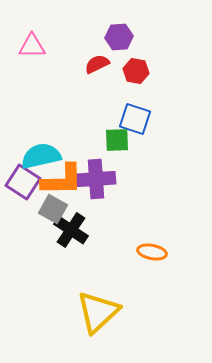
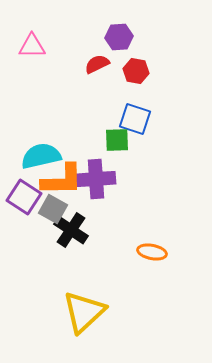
purple square: moved 1 px right, 15 px down
yellow triangle: moved 14 px left
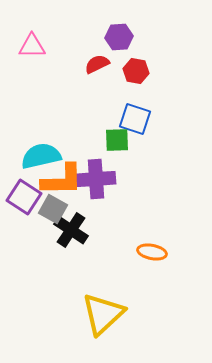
yellow triangle: moved 19 px right, 2 px down
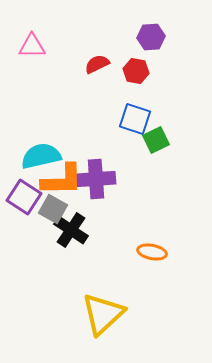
purple hexagon: moved 32 px right
green square: moved 39 px right; rotated 24 degrees counterclockwise
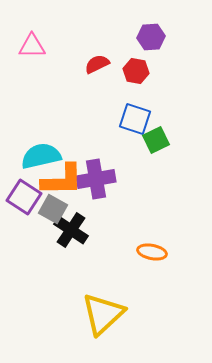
purple cross: rotated 6 degrees counterclockwise
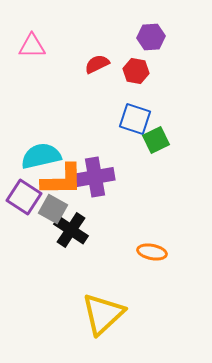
purple cross: moved 1 px left, 2 px up
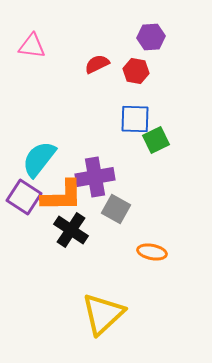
pink triangle: rotated 8 degrees clockwise
blue square: rotated 16 degrees counterclockwise
cyan semicircle: moved 2 px left, 3 px down; rotated 39 degrees counterclockwise
orange L-shape: moved 16 px down
gray square: moved 63 px right
